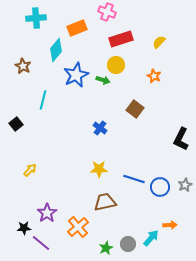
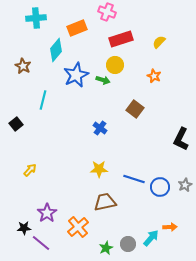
yellow circle: moved 1 px left
orange arrow: moved 2 px down
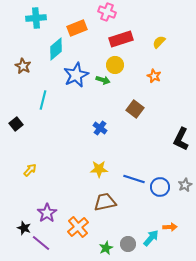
cyan diamond: moved 1 px up; rotated 10 degrees clockwise
black star: rotated 24 degrees clockwise
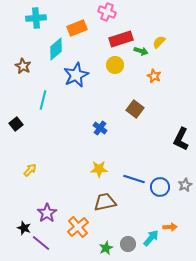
green arrow: moved 38 px right, 29 px up
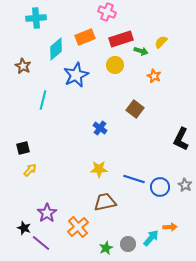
orange rectangle: moved 8 px right, 9 px down
yellow semicircle: moved 2 px right
black square: moved 7 px right, 24 px down; rotated 24 degrees clockwise
gray star: rotated 16 degrees counterclockwise
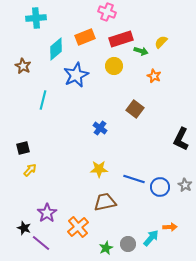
yellow circle: moved 1 px left, 1 px down
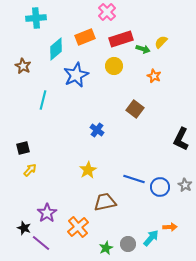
pink cross: rotated 24 degrees clockwise
green arrow: moved 2 px right, 2 px up
blue cross: moved 3 px left, 2 px down
yellow star: moved 11 px left, 1 px down; rotated 30 degrees counterclockwise
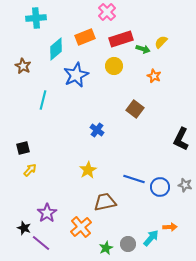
gray star: rotated 16 degrees counterclockwise
orange cross: moved 3 px right
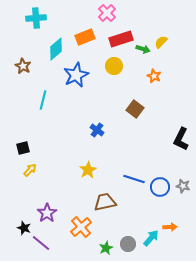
pink cross: moved 1 px down
gray star: moved 2 px left, 1 px down
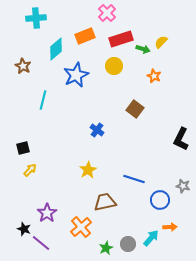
orange rectangle: moved 1 px up
blue circle: moved 13 px down
black star: moved 1 px down
